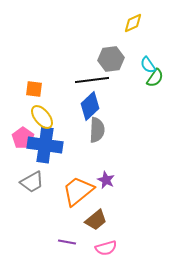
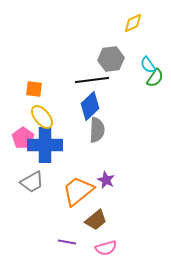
blue cross: rotated 8 degrees counterclockwise
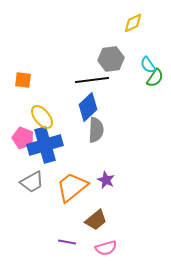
orange square: moved 11 px left, 9 px up
blue diamond: moved 2 px left, 1 px down
gray semicircle: moved 1 px left
pink pentagon: rotated 15 degrees counterclockwise
blue cross: rotated 16 degrees counterclockwise
orange trapezoid: moved 6 px left, 4 px up
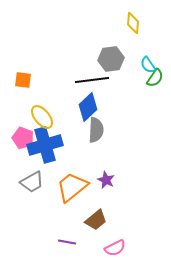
yellow diamond: rotated 60 degrees counterclockwise
pink semicircle: moved 9 px right; rotated 10 degrees counterclockwise
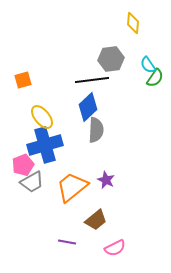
orange square: rotated 24 degrees counterclockwise
pink pentagon: moved 27 px down; rotated 30 degrees clockwise
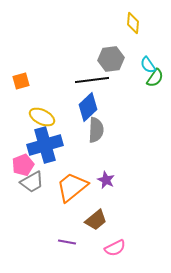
orange square: moved 2 px left, 1 px down
yellow ellipse: rotated 25 degrees counterclockwise
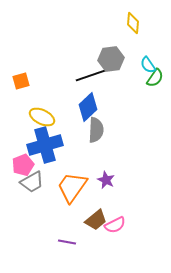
black line: moved 5 px up; rotated 12 degrees counterclockwise
orange trapezoid: rotated 16 degrees counterclockwise
pink semicircle: moved 23 px up
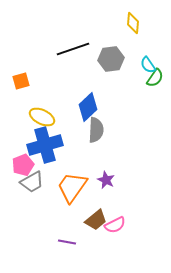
black line: moved 19 px left, 26 px up
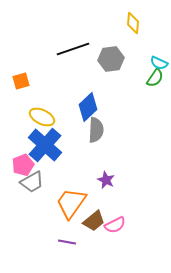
cyan semicircle: moved 11 px right, 2 px up; rotated 30 degrees counterclockwise
blue cross: rotated 32 degrees counterclockwise
orange trapezoid: moved 1 px left, 16 px down
brown trapezoid: moved 2 px left, 1 px down
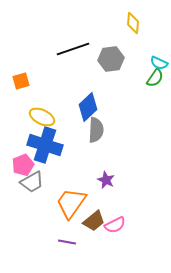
blue cross: rotated 24 degrees counterclockwise
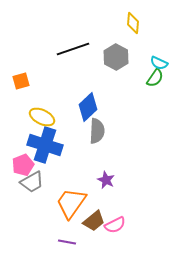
gray hexagon: moved 5 px right, 2 px up; rotated 25 degrees counterclockwise
gray semicircle: moved 1 px right, 1 px down
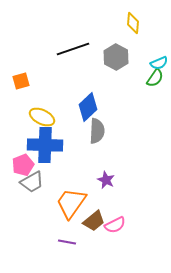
cyan semicircle: rotated 48 degrees counterclockwise
blue cross: rotated 16 degrees counterclockwise
